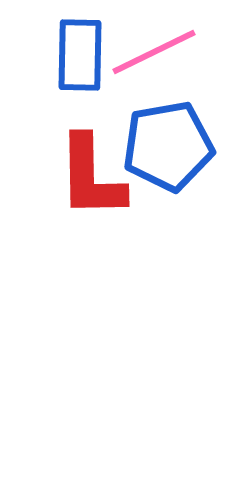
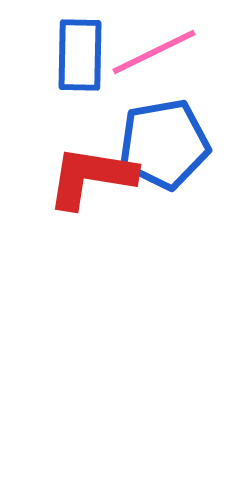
blue pentagon: moved 4 px left, 2 px up
red L-shape: rotated 100 degrees clockwise
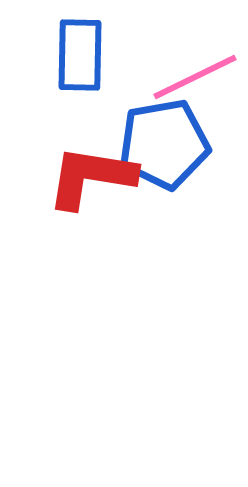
pink line: moved 41 px right, 25 px down
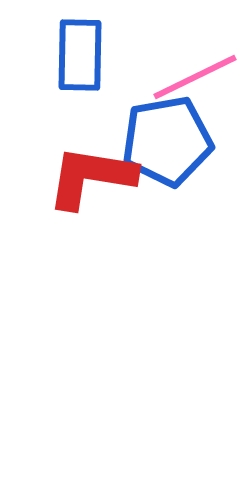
blue pentagon: moved 3 px right, 3 px up
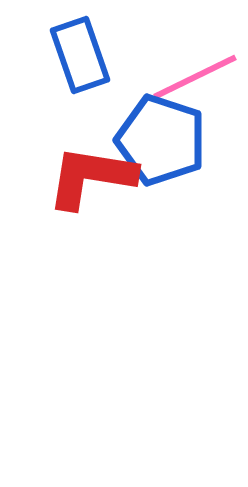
blue rectangle: rotated 20 degrees counterclockwise
blue pentagon: moved 6 px left, 1 px up; rotated 28 degrees clockwise
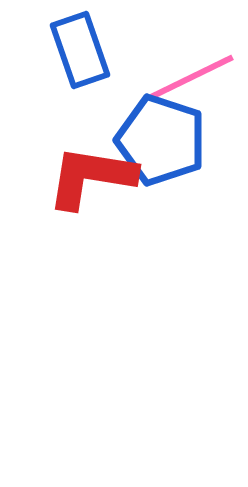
blue rectangle: moved 5 px up
pink line: moved 3 px left
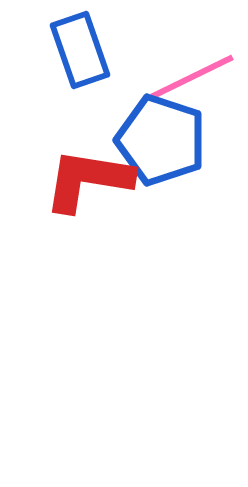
red L-shape: moved 3 px left, 3 px down
